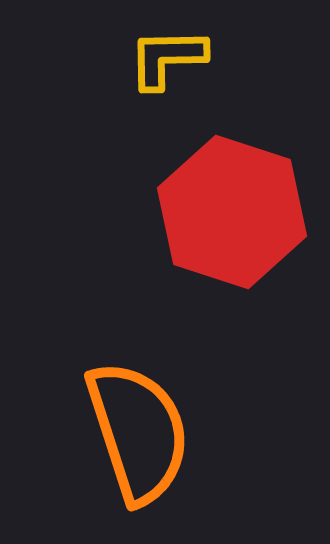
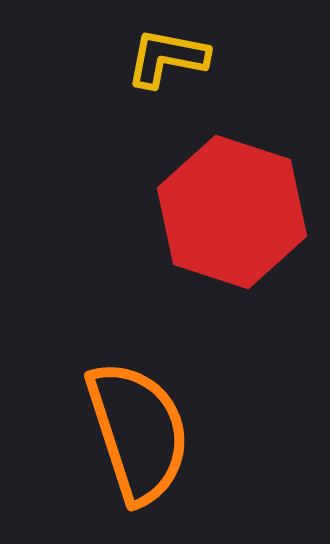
yellow L-shape: rotated 12 degrees clockwise
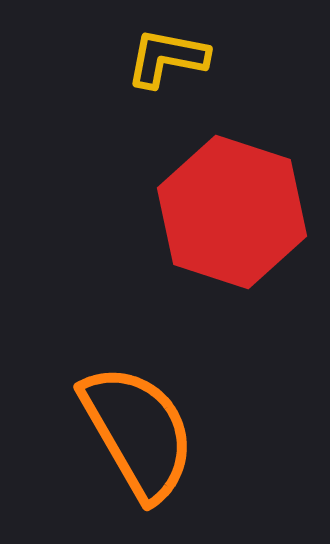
orange semicircle: rotated 12 degrees counterclockwise
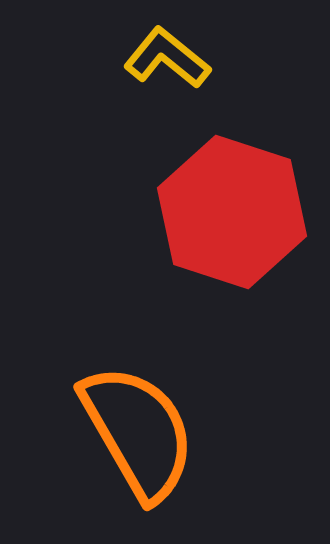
yellow L-shape: rotated 28 degrees clockwise
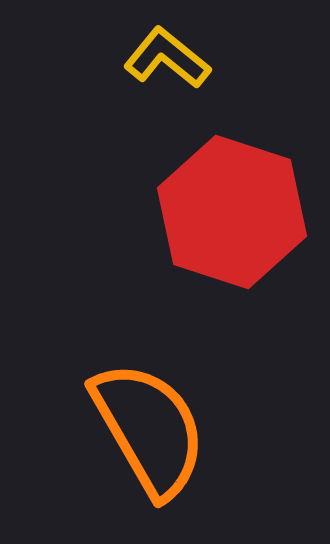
orange semicircle: moved 11 px right, 3 px up
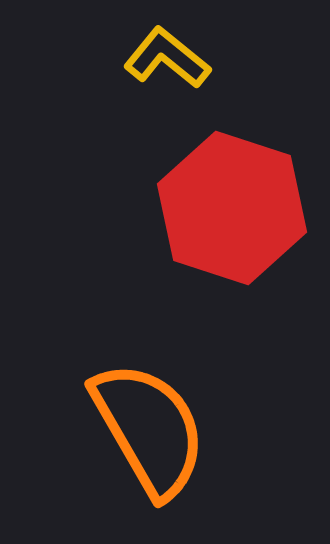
red hexagon: moved 4 px up
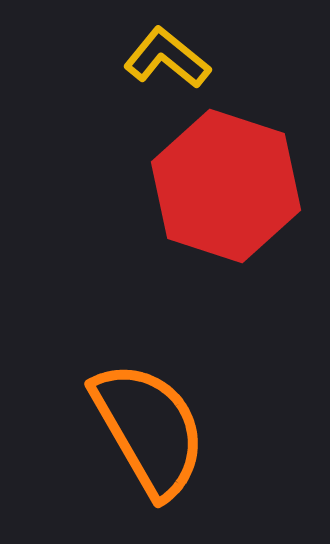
red hexagon: moved 6 px left, 22 px up
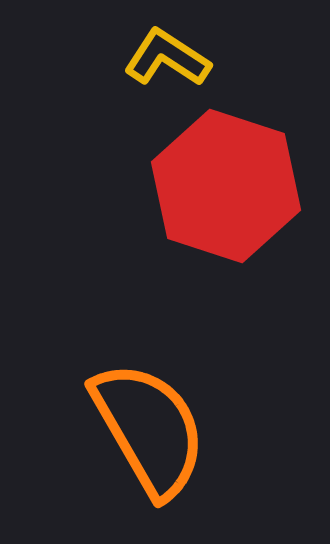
yellow L-shape: rotated 6 degrees counterclockwise
